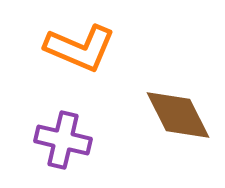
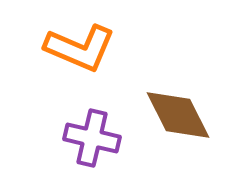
purple cross: moved 29 px right, 2 px up
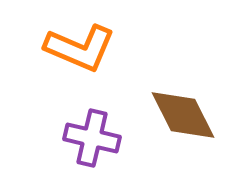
brown diamond: moved 5 px right
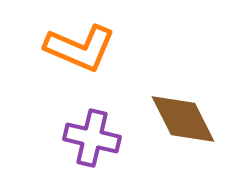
brown diamond: moved 4 px down
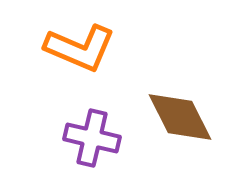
brown diamond: moved 3 px left, 2 px up
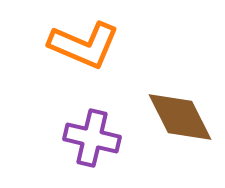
orange L-shape: moved 4 px right, 3 px up
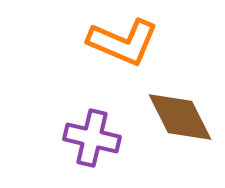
orange L-shape: moved 39 px right, 3 px up
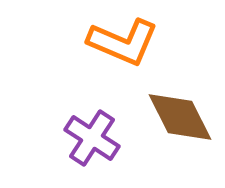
purple cross: rotated 20 degrees clockwise
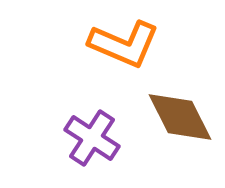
orange L-shape: moved 1 px right, 2 px down
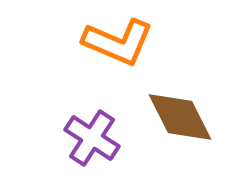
orange L-shape: moved 6 px left, 2 px up
